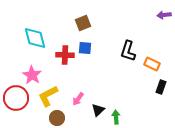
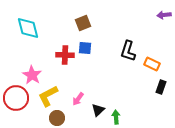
cyan diamond: moved 7 px left, 10 px up
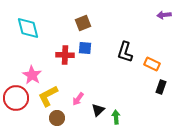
black L-shape: moved 3 px left, 1 px down
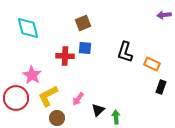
red cross: moved 1 px down
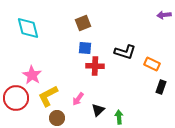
black L-shape: rotated 90 degrees counterclockwise
red cross: moved 30 px right, 10 px down
green arrow: moved 3 px right
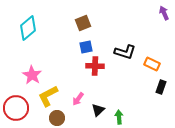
purple arrow: moved 2 px up; rotated 72 degrees clockwise
cyan diamond: rotated 65 degrees clockwise
blue square: moved 1 px right, 1 px up; rotated 16 degrees counterclockwise
red circle: moved 10 px down
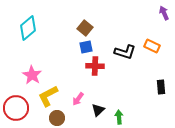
brown square: moved 2 px right, 5 px down; rotated 28 degrees counterclockwise
orange rectangle: moved 18 px up
black rectangle: rotated 24 degrees counterclockwise
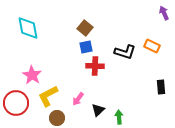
cyan diamond: rotated 60 degrees counterclockwise
red circle: moved 5 px up
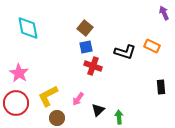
red cross: moved 2 px left; rotated 18 degrees clockwise
pink star: moved 13 px left, 2 px up
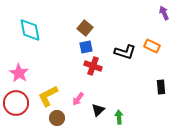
cyan diamond: moved 2 px right, 2 px down
